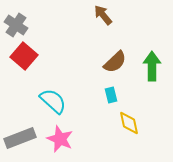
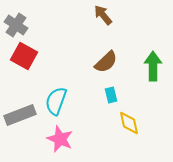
red square: rotated 12 degrees counterclockwise
brown semicircle: moved 9 px left
green arrow: moved 1 px right
cyan semicircle: moved 3 px right; rotated 112 degrees counterclockwise
gray rectangle: moved 23 px up
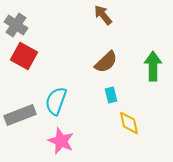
pink star: moved 1 px right, 2 px down
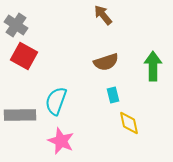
brown semicircle: rotated 25 degrees clockwise
cyan rectangle: moved 2 px right
gray rectangle: rotated 20 degrees clockwise
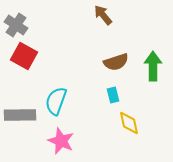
brown semicircle: moved 10 px right
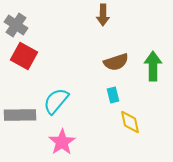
brown arrow: rotated 140 degrees counterclockwise
cyan semicircle: rotated 20 degrees clockwise
yellow diamond: moved 1 px right, 1 px up
pink star: moved 1 px right, 1 px down; rotated 16 degrees clockwise
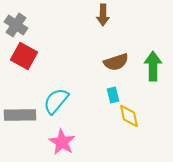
yellow diamond: moved 1 px left, 6 px up
pink star: rotated 8 degrees counterclockwise
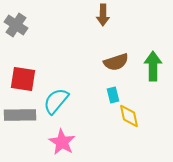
red square: moved 1 px left, 23 px down; rotated 20 degrees counterclockwise
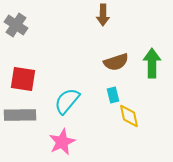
green arrow: moved 1 px left, 3 px up
cyan semicircle: moved 11 px right
pink star: rotated 16 degrees clockwise
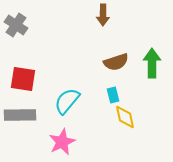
yellow diamond: moved 4 px left, 1 px down
